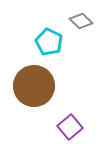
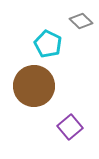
cyan pentagon: moved 1 px left, 2 px down
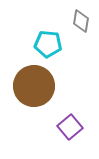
gray diamond: rotated 55 degrees clockwise
cyan pentagon: rotated 20 degrees counterclockwise
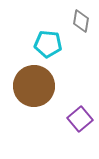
purple square: moved 10 px right, 8 px up
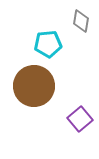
cyan pentagon: rotated 12 degrees counterclockwise
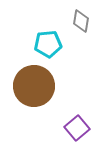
purple square: moved 3 px left, 9 px down
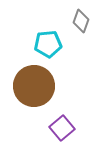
gray diamond: rotated 10 degrees clockwise
purple square: moved 15 px left
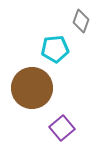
cyan pentagon: moved 7 px right, 5 px down
brown circle: moved 2 px left, 2 px down
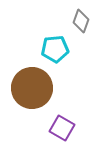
purple square: rotated 20 degrees counterclockwise
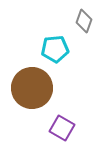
gray diamond: moved 3 px right
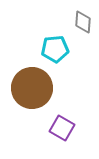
gray diamond: moved 1 px left, 1 px down; rotated 15 degrees counterclockwise
